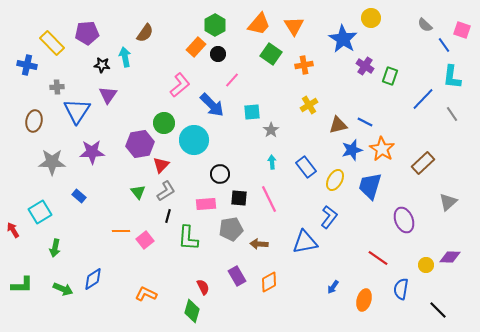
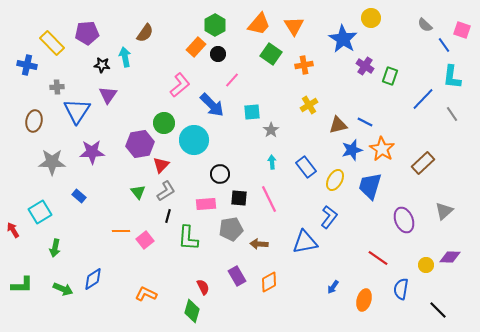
gray triangle at (448, 202): moved 4 px left, 9 px down
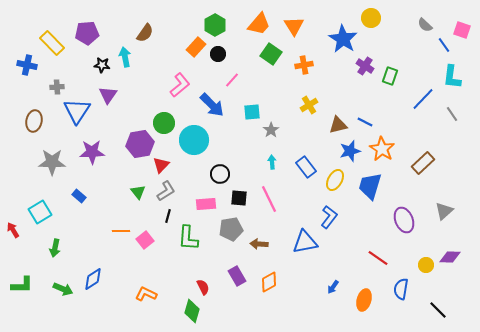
blue star at (352, 150): moved 2 px left, 1 px down
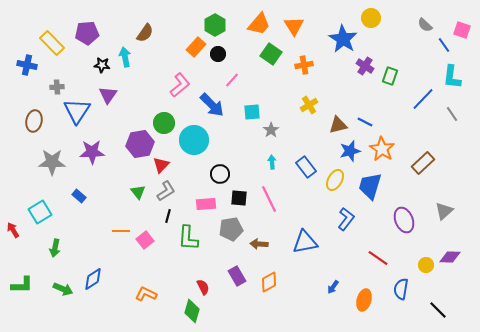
blue L-shape at (329, 217): moved 17 px right, 2 px down
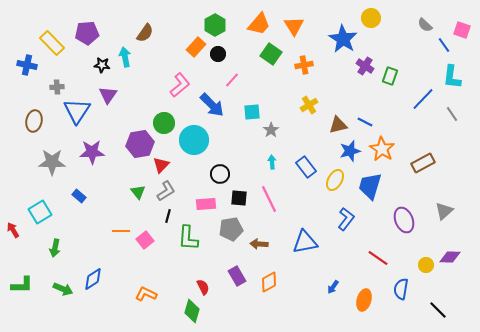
brown rectangle at (423, 163): rotated 15 degrees clockwise
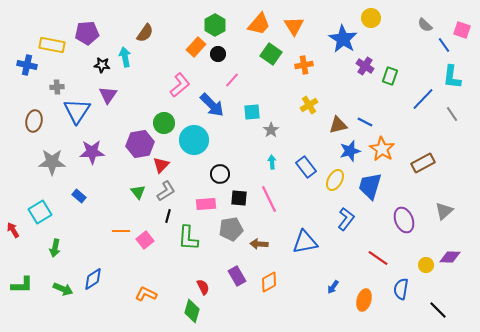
yellow rectangle at (52, 43): moved 2 px down; rotated 35 degrees counterclockwise
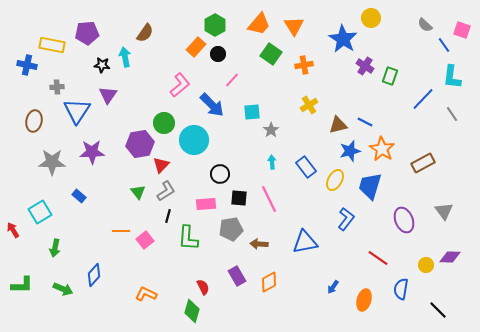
gray triangle at (444, 211): rotated 24 degrees counterclockwise
blue diamond at (93, 279): moved 1 px right, 4 px up; rotated 15 degrees counterclockwise
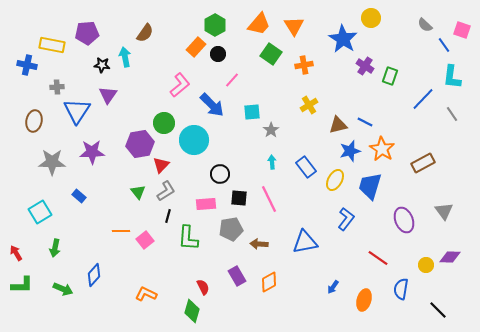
red arrow at (13, 230): moved 3 px right, 23 px down
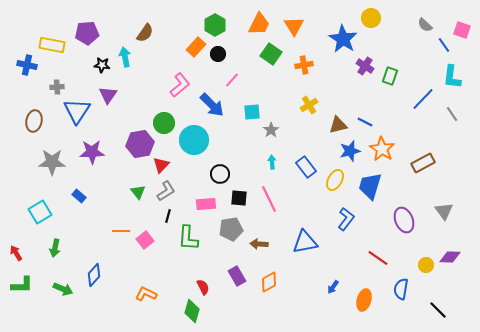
orange trapezoid at (259, 24): rotated 15 degrees counterclockwise
